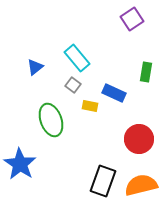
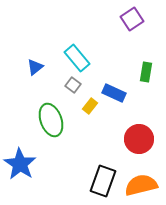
yellow rectangle: rotated 63 degrees counterclockwise
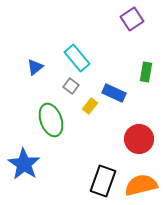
gray square: moved 2 px left, 1 px down
blue star: moved 4 px right
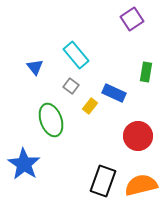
cyan rectangle: moved 1 px left, 3 px up
blue triangle: rotated 30 degrees counterclockwise
red circle: moved 1 px left, 3 px up
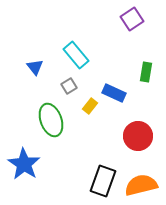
gray square: moved 2 px left; rotated 21 degrees clockwise
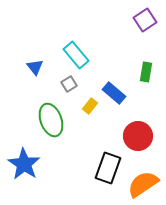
purple square: moved 13 px right, 1 px down
gray square: moved 2 px up
blue rectangle: rotated 15 degrees clockwise
black rectangle: moved 5 px right, 13 px up
orange semicircle: moved 2 px right, 1 px up; rotated 20 degrees counterclockwise
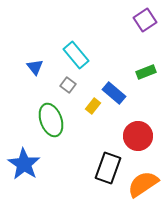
green rectangle: rotated 60 degrees clockwise
gray square: moved 1 px left, 1 px down; rotated 21 degrees counterclockwise
yellow rectangle: moved 3 px right
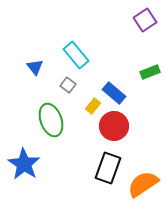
green rectangle: moved 4 px right
red circle: moved 24 px left, 10 px up
